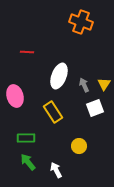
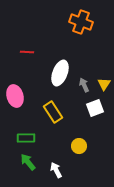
white ellipse: moved 1 px right, 3 px up
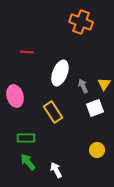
gray arrow: moved 1 px left, 1 px down
yellow circle: moved 18 px right, 4 px down
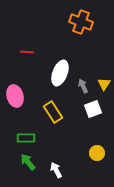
white square: moved 2 px left, 1 px down
yellow circle: moved 3 px down
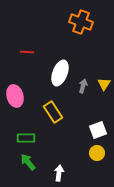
gray arrow: rotated 40 degrees clockwise
white square: moved 5 px right, 21 px down
white arrow: moved 3 px right, 3 px down; rotated 35 degrees clockwise
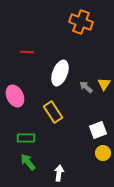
gray arrow: moved 3 px right, 1 px down; rotated 64 degrees counterclockwise
pink ellipse: rotated 10 degrees counterclockwise
yellow circle: moved 6 px right
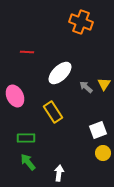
white ellipse: rotated 25 degrees clockwise
